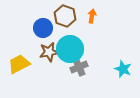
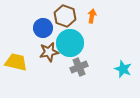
cyan circle: moved 6 px up
yellow trapezoid: moved 3 px left, 2 px up; rotated 40 degrees clockwise
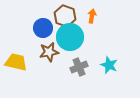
cyan circle: moved 6 px up
cyan star: moved 14 px left, 4 px up
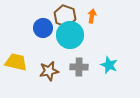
cyan circle: moved 2 px up
brown star: moved 19 px down
gray cross: rotated 24 degrees clockwise
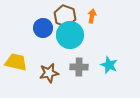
brown star: moved 2 px down
